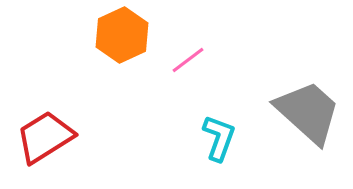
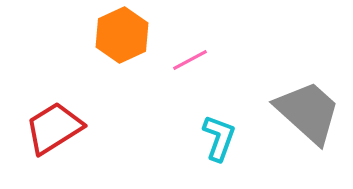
pink line: moved 2 px right; rotated 9 degrees clockwise
red trapezoid: moved 9 px right, 9 px up
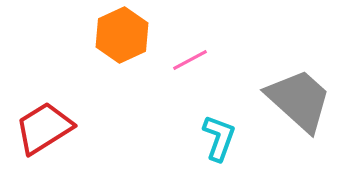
gray trapezoid: moved 9 px left, 12 px up
red trapezoid: moved 10 px left
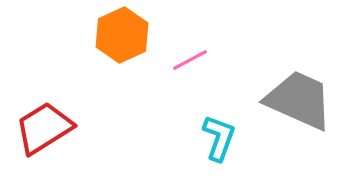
gray trapezoid: rotated 18 degrees counterclockwise
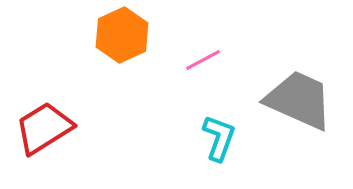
pink line: moved 13 px right
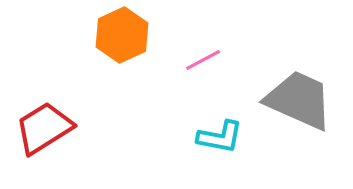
cyan L-shape: moved 1 px right, 1 px up; rotated 81 degrees clockwise
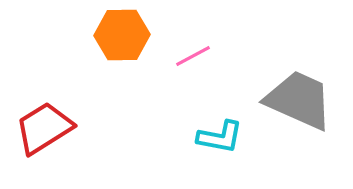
orange hexagon: rotated 24 degrees clockwise
pink line: moved 10 px left, 4 px up
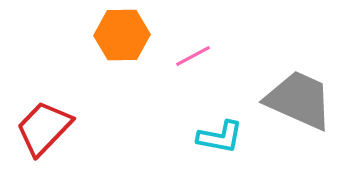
red trapezoid: rotated 14 degrees counterclockwise
